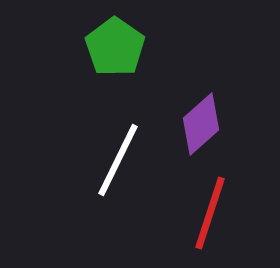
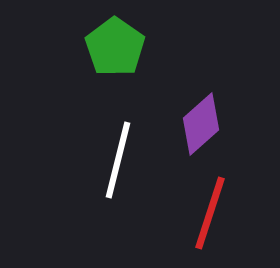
white line: rotated 12 degrees counterclockwise
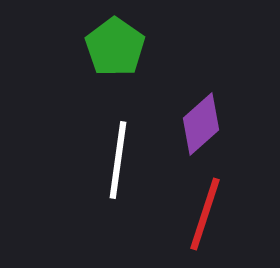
white line: rotated 6 degrees counterclockwise
red line: moved 5 px left, 1 px down
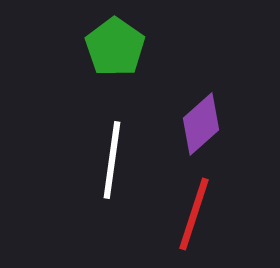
white line: moved 6 px left
red line: moved 11 px left
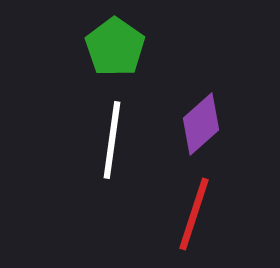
white line: moved 20 px up
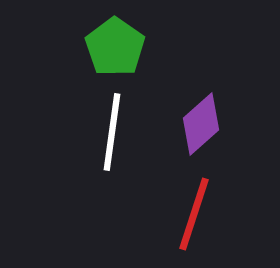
white line: moved 8 px up
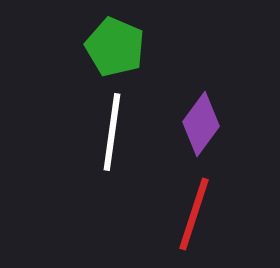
green pentagon: rotated 12 degrees counterclockwise
purple diamond: rotated 12 degrees counterclockwise
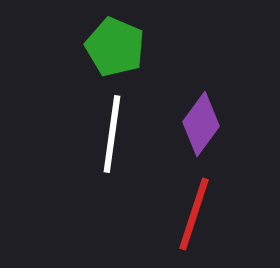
white line: moved 2 px down
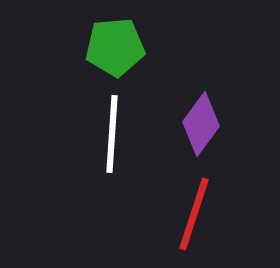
green pentagon: rotated 28 degrees counterclockwise
white line: rotated 4 degrees counterclockwise
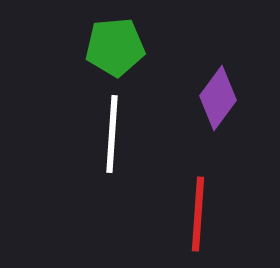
purple diamond: moved 17 px right, 26 px up
red line: moved 4 px right; rotated 14 degrees counterclockwise
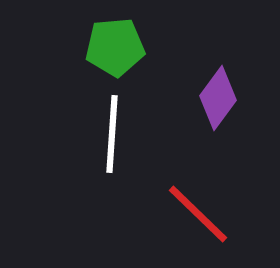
red line: rotated 50 degrees counterclockwise
